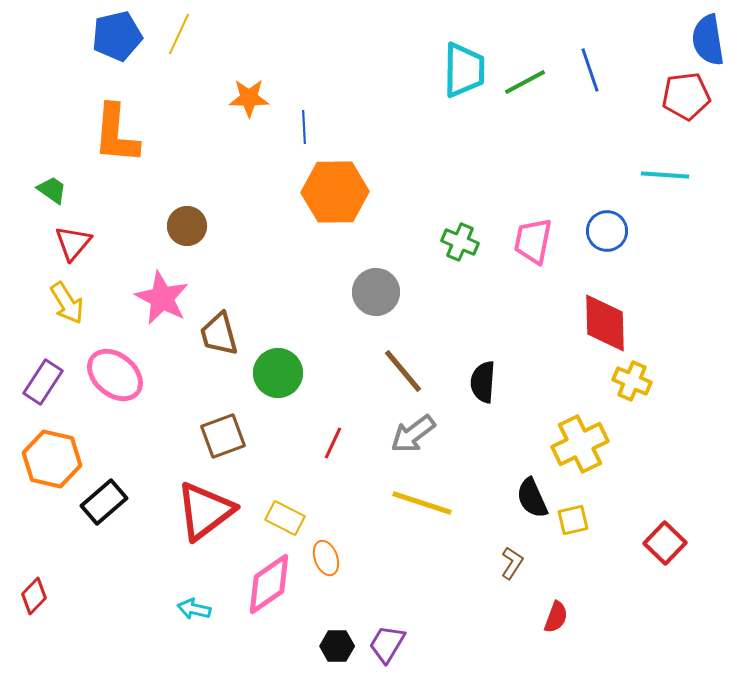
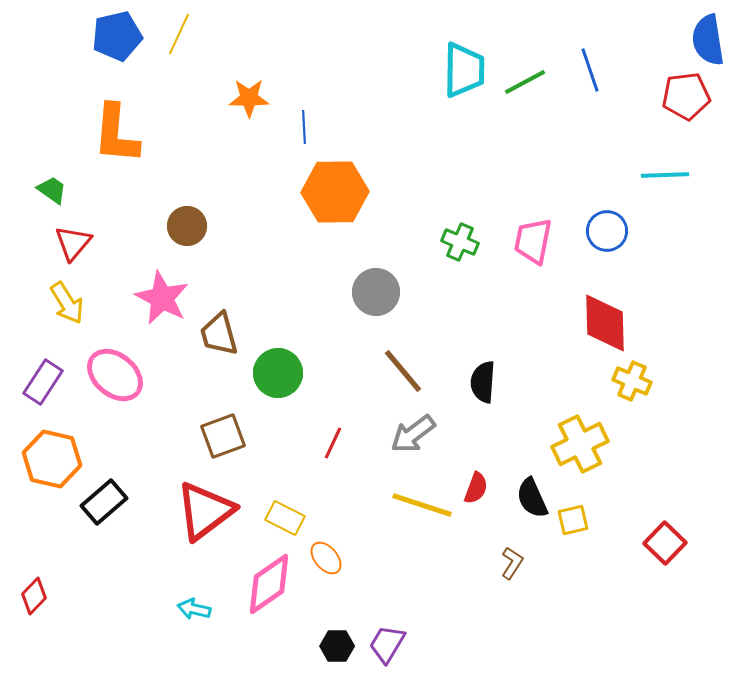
cyan line at (665, 175): rotated 6 degrees counterclockwise
yellow line at (422, 503): moved 2 px down
orange ellipse at (326, 558): rotated 20 degrees counterclockwise
red semicircle at (556, 617): moved 80 px left, 129 px up
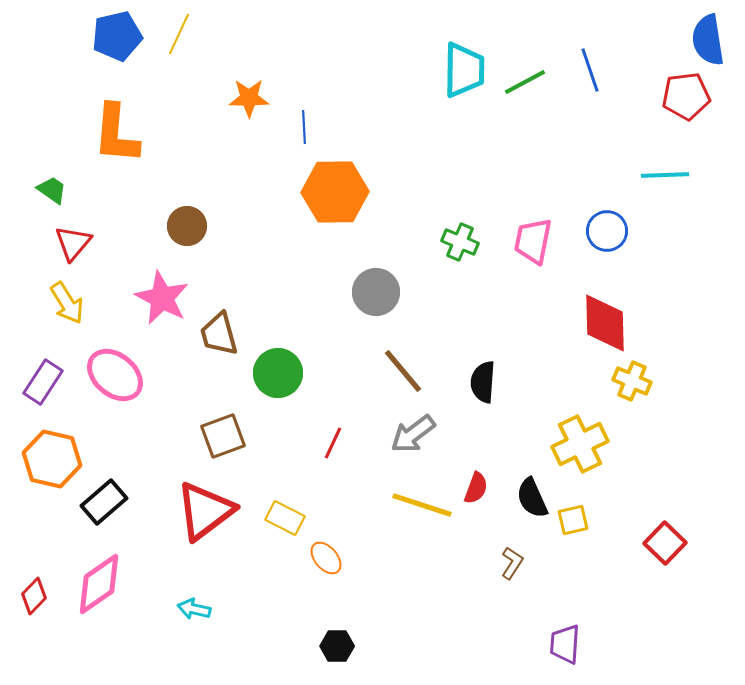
pink diamond at (269, 584): moved 170 px left
purple trapezoid at (387, 644): moved 178 px right; rotated 27 degrees counterclockwise
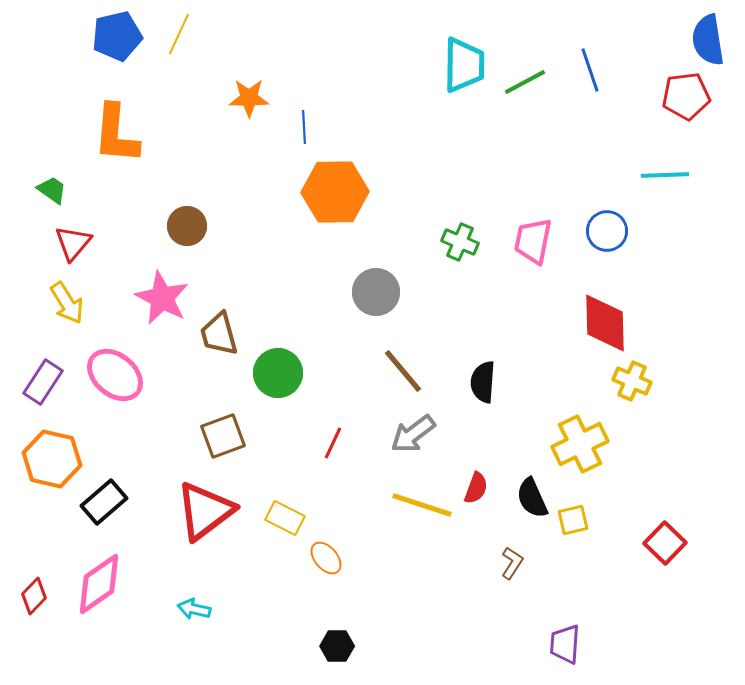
cyan trapezoid at (464, 70): moved 5 px up
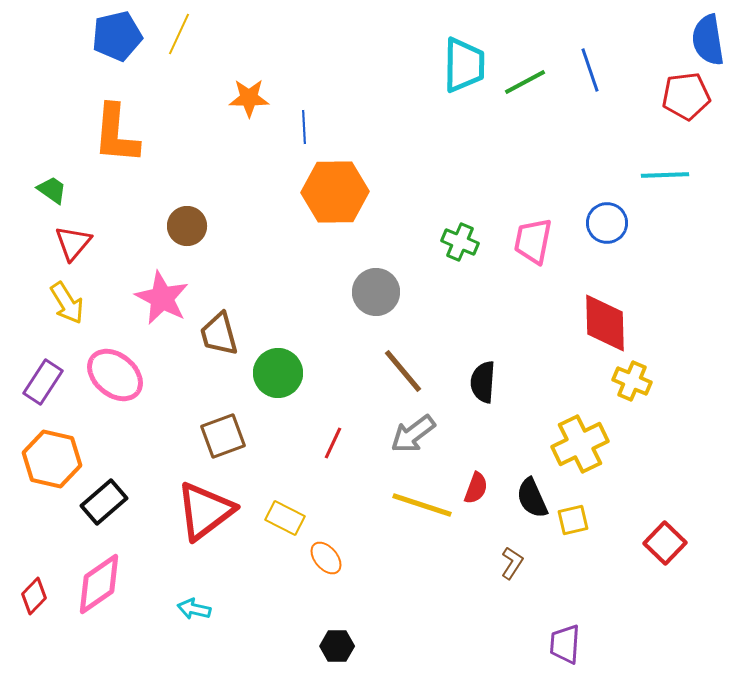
blue circle at (607, 231): moved 8 px up
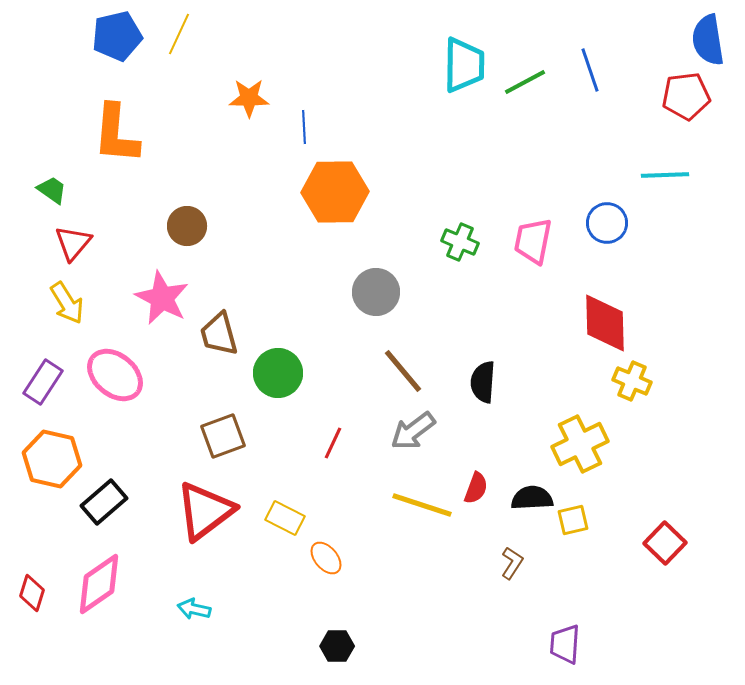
gray arrow at (413, 434): moved 3 px up
black semicircle at (532, 498): rotated 111 degrees clockwise
red diamond at (34, 596): moved 2 px left, 3 px up; rotated 27 degrees counterclockwise
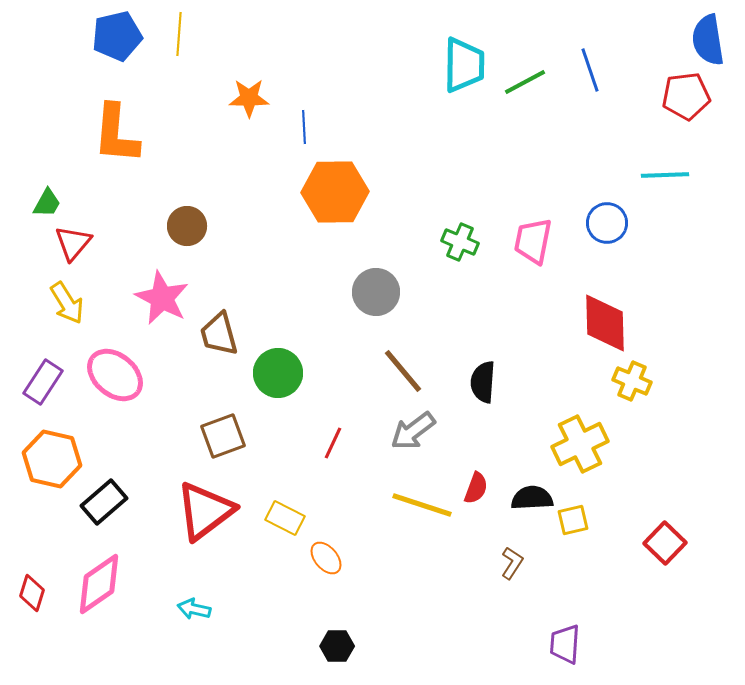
yellow line at (179, 34): rotated 21 degrees counterclockwise
green trapezoid at (52, 190): moved 5 px left, 13 px down; rotated 84 degrees clockwise
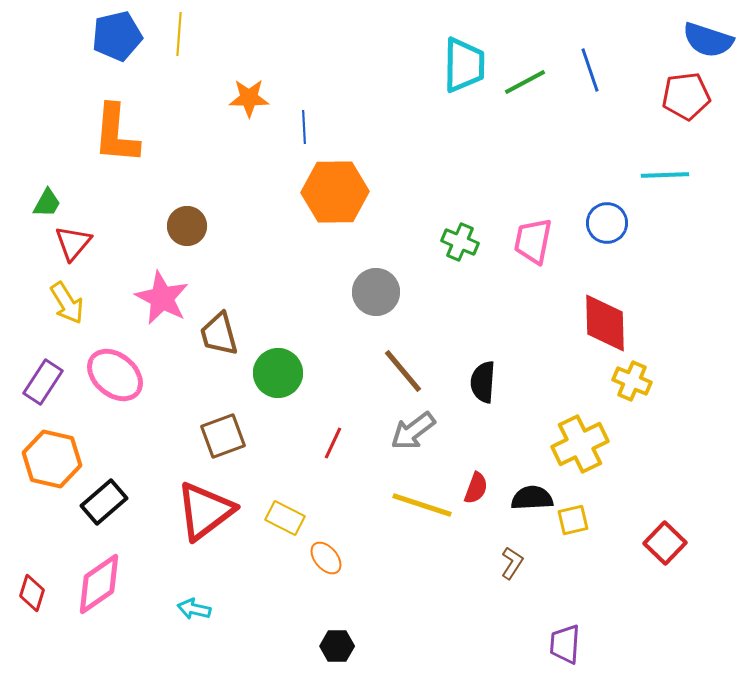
blue semicircle at (708, 40): rotated 63 degrees counterclockwise
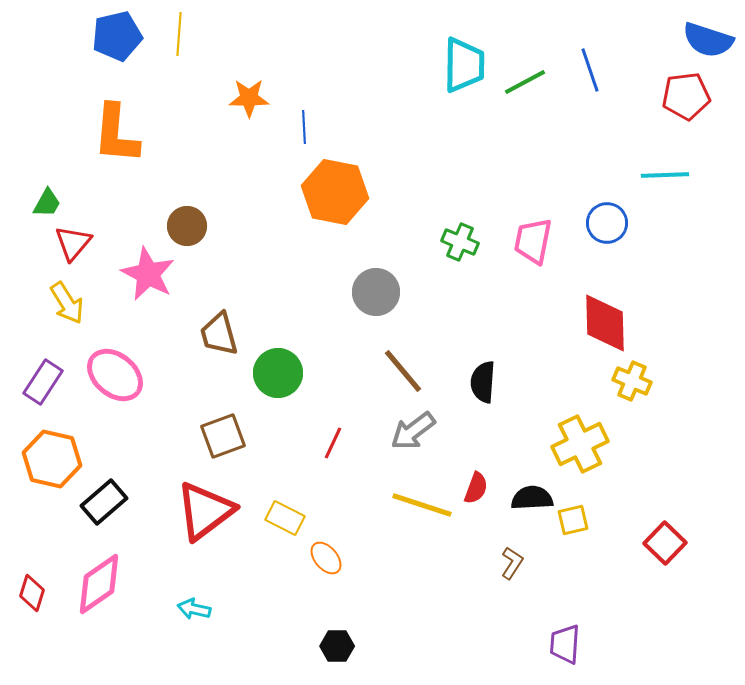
orange hexagon at (335, 192): rotated 12 degrees clockwise
pink star at (162, 298): moved 14 px left, 24 px up
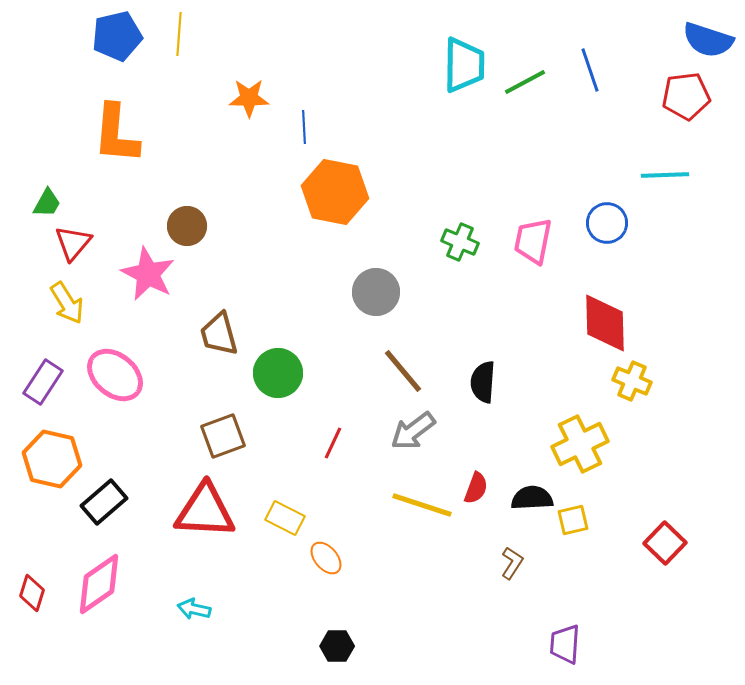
red triangle at (205, 511): rotated 40 degrees clockwise
